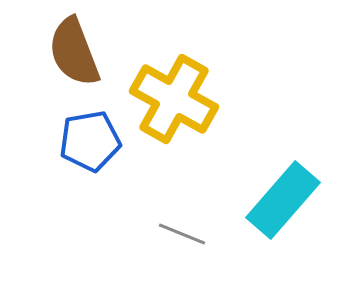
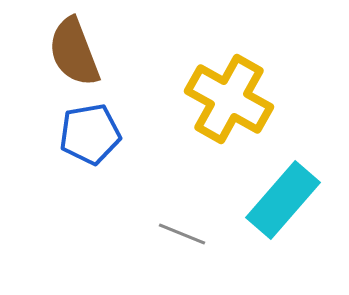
yellow cross: moved 55 px right
blue pentagon: moved 7 px up
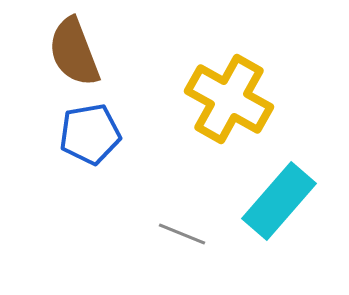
cyan rectangle: moved 4 px left, 1 px down
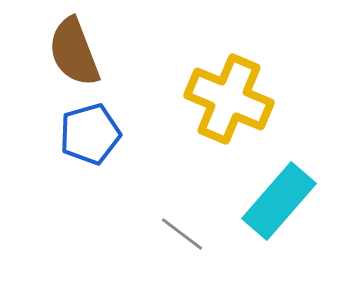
yellow cross: rotated 6 degrees counterclockwise
blue pentagon: rotated 6 degrees counterclockwise
gray line: rotated 15 degrees clockwise
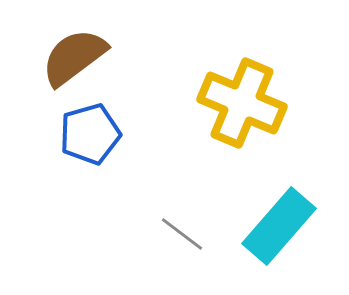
brown semicircle: moved 5 px down; rotated 74 degrees clockwise
yellow cross: moved 13 px right, 4 px down
cyan rectangle: moved 25 px down
